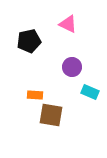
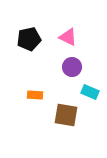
pink triangle: moved 13 px down
black pentagon: moved 2 px up
brown square: moved 15 px right
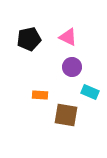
orange rectangle: moved 5 px right
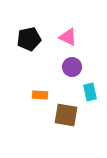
cyan rectangle: rotated 54 degrees clockwise
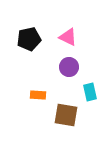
purple circle: moved 3 px left
orange rectangle: moved 2 px left
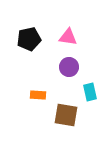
pink triangle: rotated 18 degrees counterclockwise
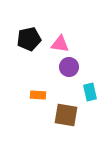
pink triangle: moved 8 px left, 7 px down
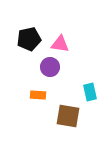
purple circle: moved 19 px left
brown square: moved 2 px right, 1 px down
